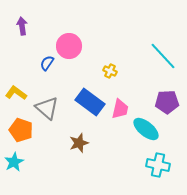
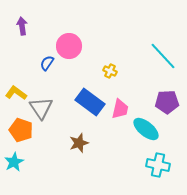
gray triangle: moved 6 px left; rotated 15 degrees clockwise
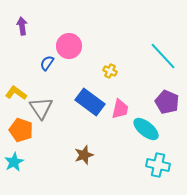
purple pentagon: rotated 25 degrees clockwise
brown star: moved 5 px right, 12 px down
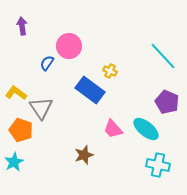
blue rectangle: moved 12 px up
pink trapezoid: moved 7 px left, 20 px down; rotated 125 degrees clockwise
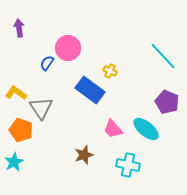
purple arrow: moved 3 px left, 2 px down
pink circle: moved 1 px left, 2 px down
cyan cross: moved 30 px left
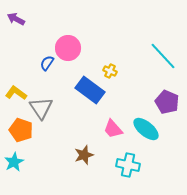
purple arrow: moved 3 px left, 9 px up; rotated 54 degrees counterclockwise
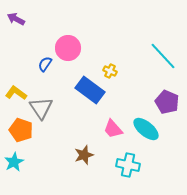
blue semicircle: moved 2 px left, 1 px down
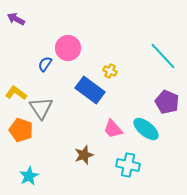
cyan star: moved 15 px right, 14 px down
